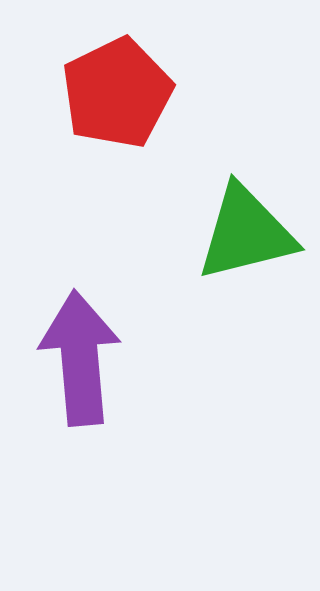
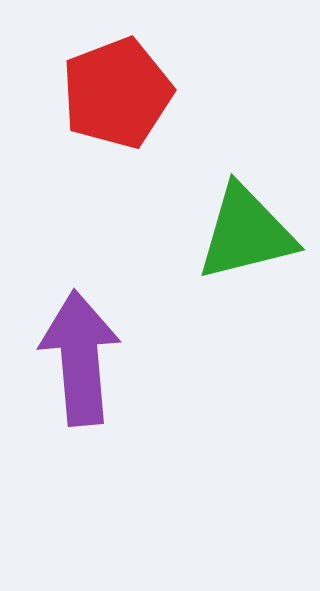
red pentagon: rotated 5 degrees clockwise
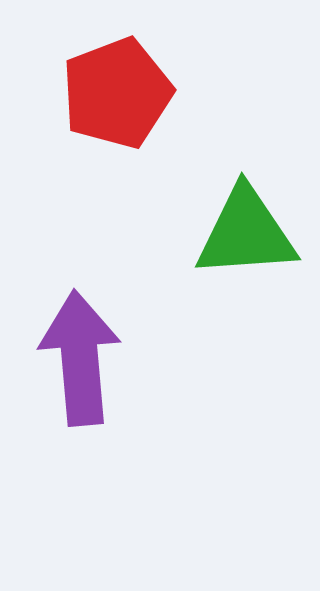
green triangle: rotated 10 degrees clockwise
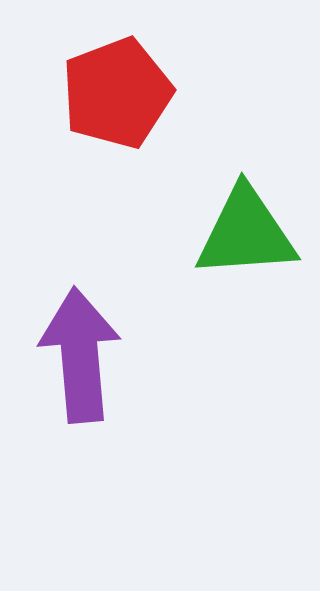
purple arrow: moved 3 px up
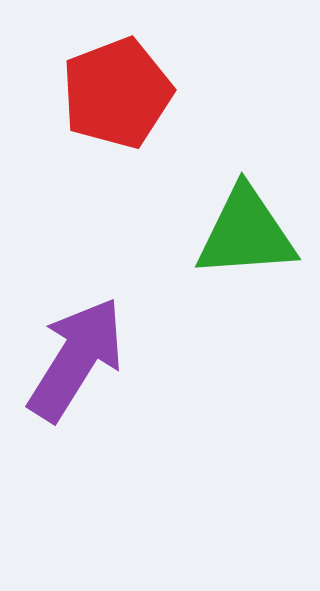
purple arrow: moved 4 px left, 4 px down; rotated 37 degrees clockwise
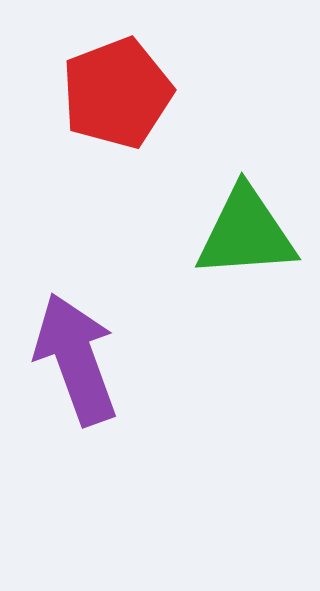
purple arrow: rotated 52 degrees counterclockwise
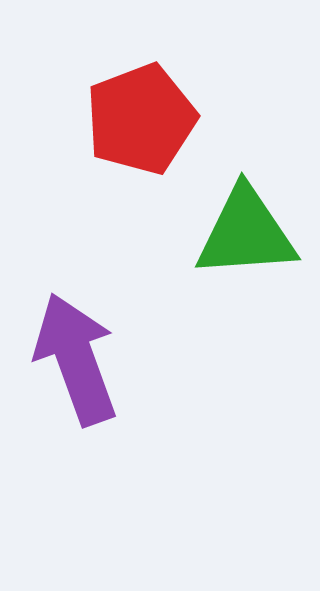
red pentagon: moved 24 px right, 26 px down
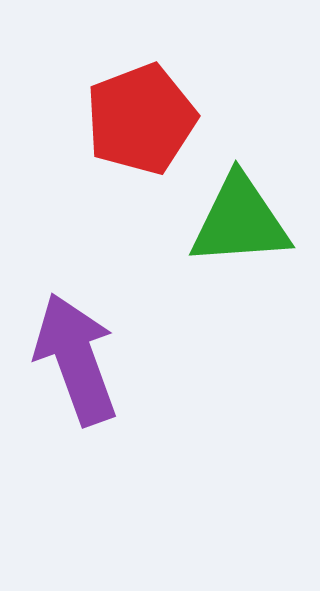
green triangle: moved 6 px left, 12 px up
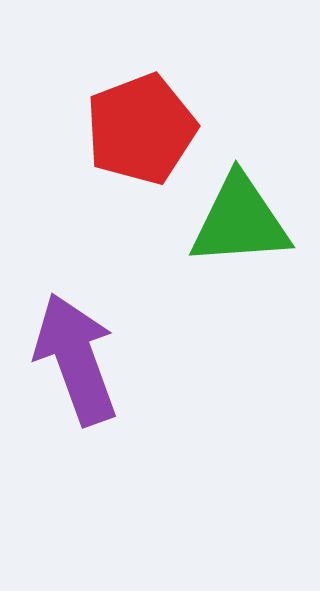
red pentagon: moved 10 px down
